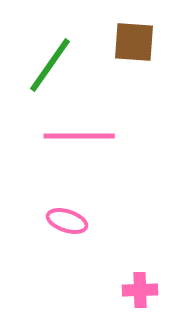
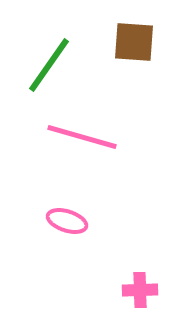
green line: moved 1 px left
pink line: moved 3 px right, 1 px down; rotated 16 degrees clockwise
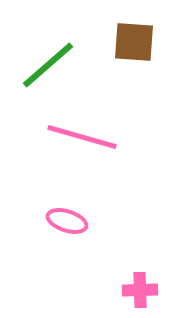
green line: moved 1 px left; rotated 14 degrees clockwise
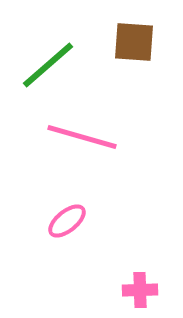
pink ellipse: rotated 57 degrees counterclockwise
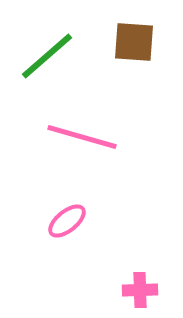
green line: moved 1 px left, 9 px up
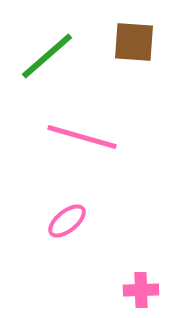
pink cross: moved 1 px right
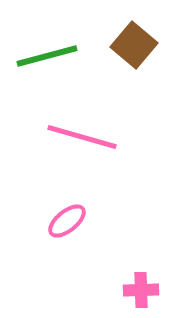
brown square: moved 3 px down; rotated 36 degrees clockwise
green line: rotated 26 degrees clockwise
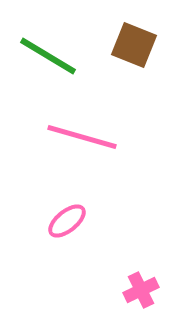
brown square: rotated 18 degrees counterclockwise
green line: moved 1 px right; rotated 46 degrees clockwise
pink cross: rotated 24 degrees counterclockwise
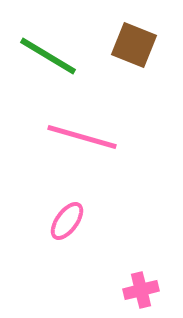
pink ellipse: rotated 15 degrees counterclockwise
pink cross: rotated 12 degrees clockwise
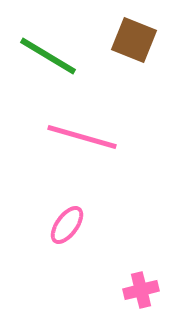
brown square: moved 5 px up
pink ellipse: moved 4 px down
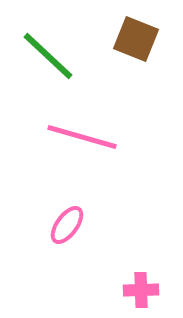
brown square: moved 2 px right, 1 px up
green line: rotated 12 degrees clockwise
pink cross: rotated 12 degrees clockwise
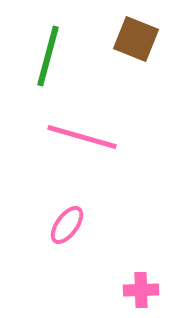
green line: rotated 62 degrees clockwise
